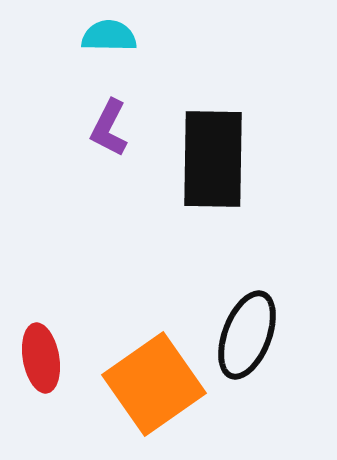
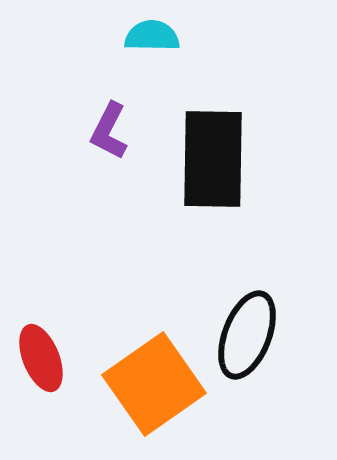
cyan semicircle: moved 43 px right
purple L-shape: moved 3 px down
red ellipse: rotated 12 degrees counterclockwise
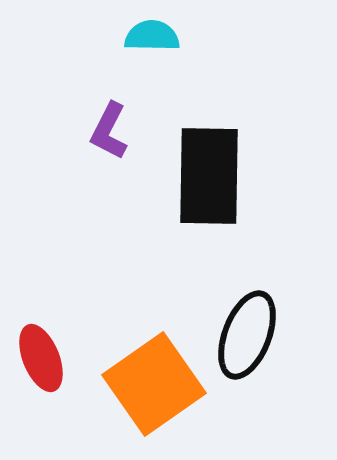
black rectangle: moved 4 px left, 17 px down
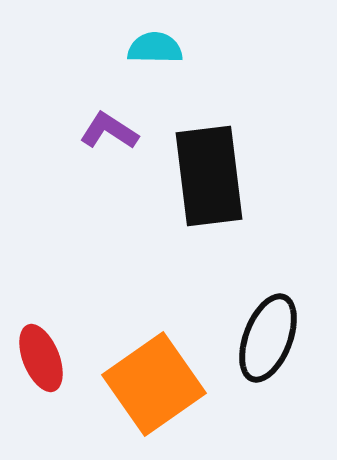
cyan semicircle: moved 3 px right, 12 px down
purple L-shape: rotated 96 degrees clockwise
black rectangle: rotated 8 degrees counterclockwise
black ellipse: moved 21 px right, 3 px down
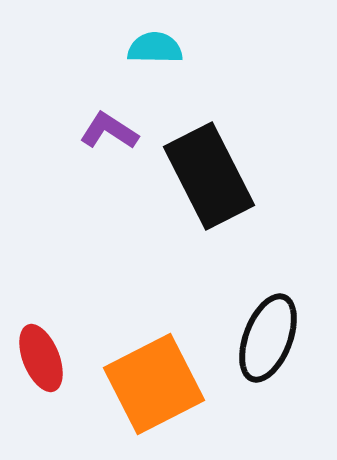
black rectangle: rotated 20 degrees counterclockwise
orange square: rotated 8 degrees clockwise
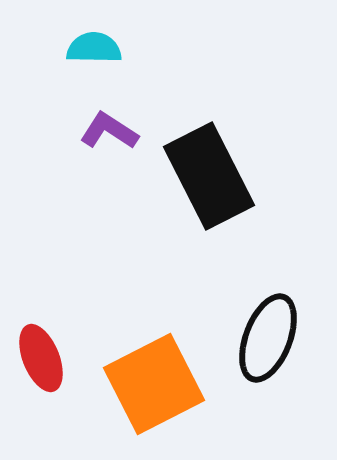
cyan semicircle: moved 61 px left
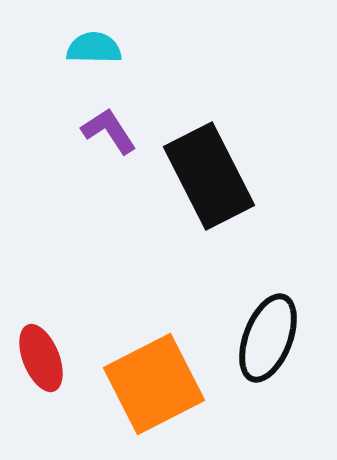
purple L-shape: rotated 24 degrees clockwise
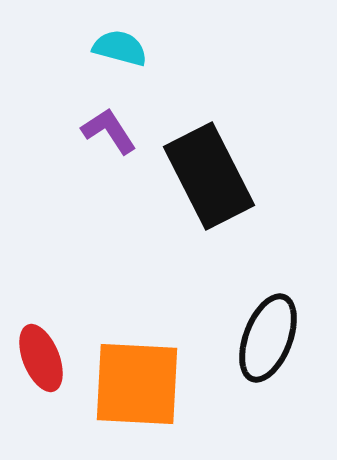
cyan semicircle: moved 26 px right; rotated 14 degrees clockwise
orange square: moved 17 px left; rotated 30 degrees clockwise
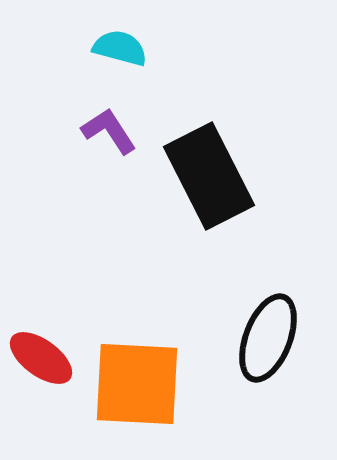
red ellipse: rotated 32 degrees counterclockwise
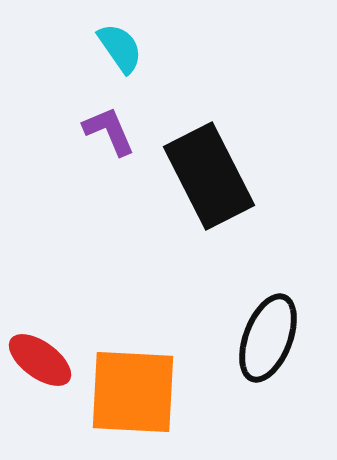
cyan semicircle: rotated 40 degrees clockwise
purple L-shape: rotated 10 degrees clockwise
red ellipse: moved 1 px left, 2 px down
orange square: moved 4 px left, 8 px down
